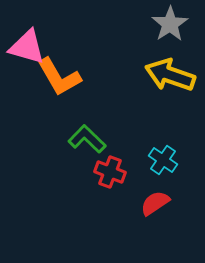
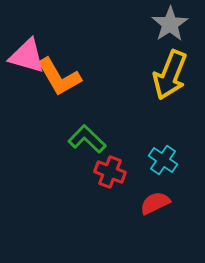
pink triangle: moved 9 px down
yellow arrow: rotated 87 degrees counterclockwise
red semicircle: rotated 8 degrees clockwise
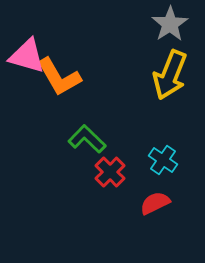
red cross: rotated 24 degrees clockwise
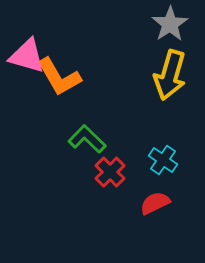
yellow arrow: rotated 6 degrees counterclockwise
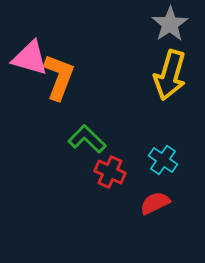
pink triangle: moved 3 px right, 2 px down
orange L-shape: rotated 129 degrees counterclockwise
red cross: rotated 20 degrees counterclockwise
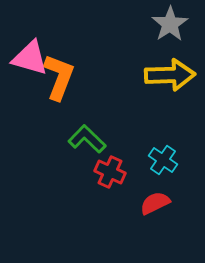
yellow arrow: rotated 108 degrees counterclockwise
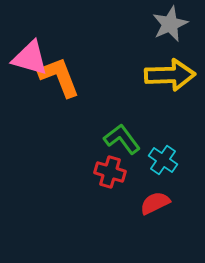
gray star: rotated 9 degrees clockwise
orange L-shape: rotated 42 degrees counterclockwise
green L-shape: moved 35 px right; rotated 9 degrees clockwise
red cross: rotated 8 degrees counterclockwise
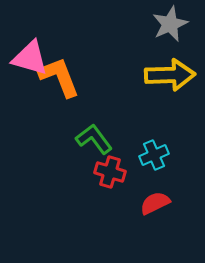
green L-shape: moved 28 px left
cyan cross: moved 9 px left, 5 px up; rotated 32 degrees clockwise
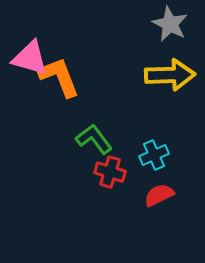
gray star: rotated 21 degrees counterclockwise
red semicircle: moved 4 px right, 8 px up
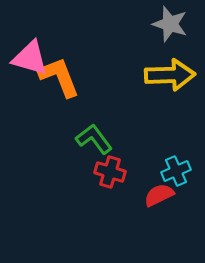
gray star: rotated 9 degrees counterclockwise
cyan cross: moved 22 px right, 16 px down
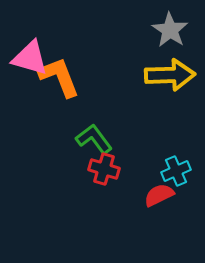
gray star: moved 6 px down; rotated 15 degrees clockwise
red cross: moved 6 px left, 3 px up
